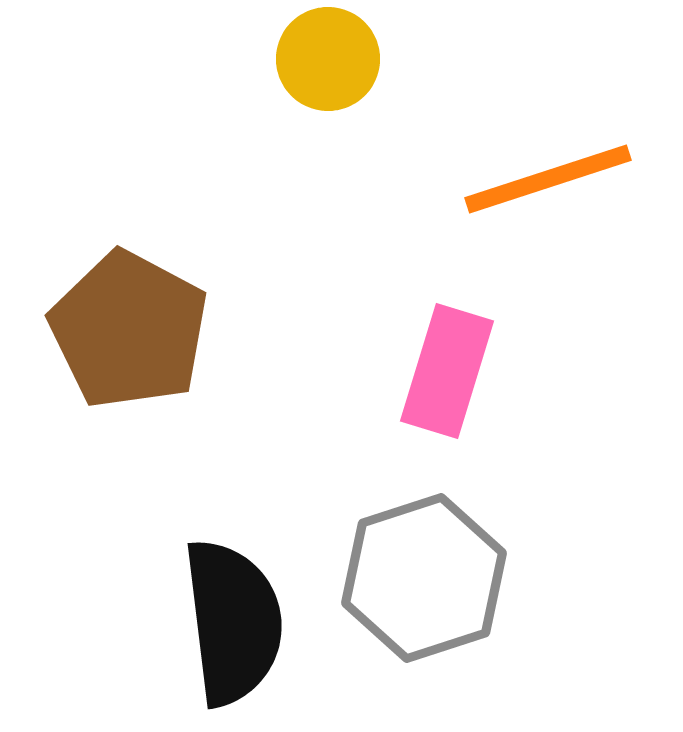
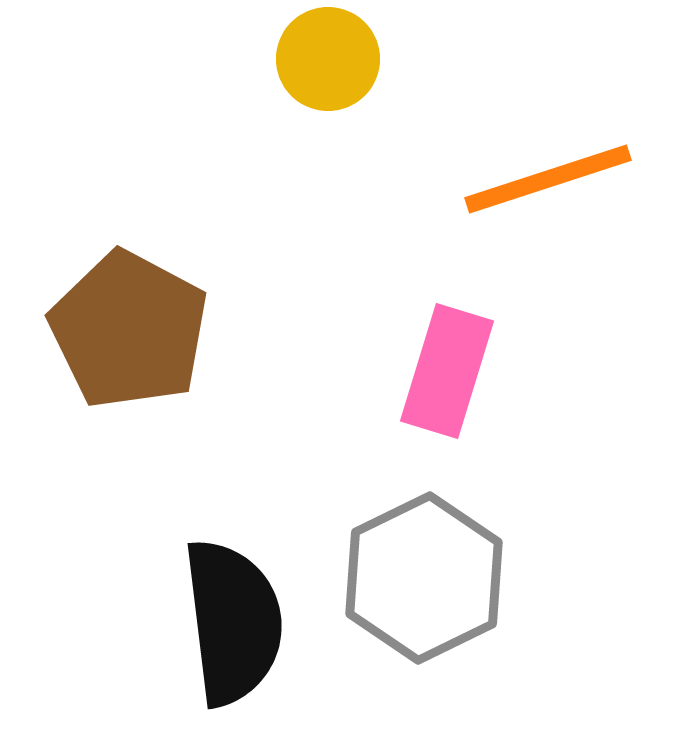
gray hexagon: rotated 8 degrees counterclockwise
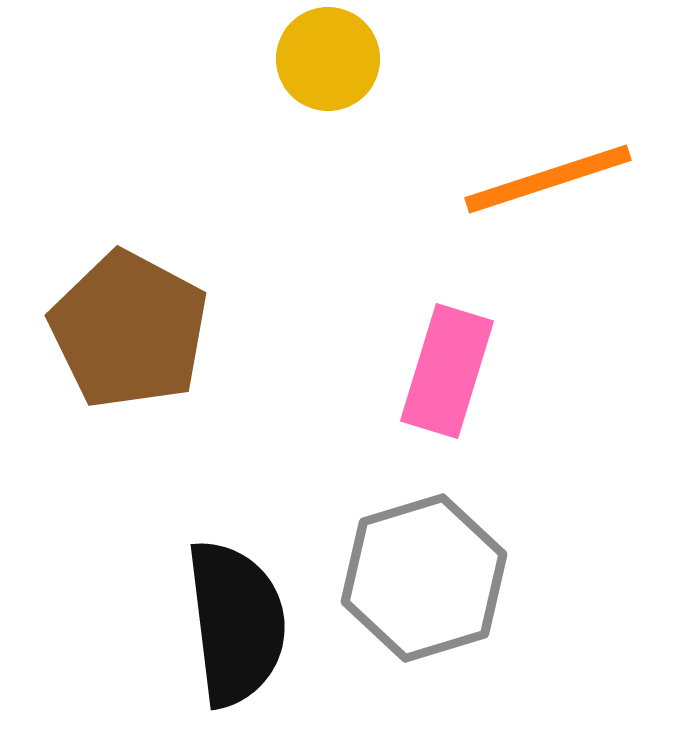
gray hexagon: rotated 9 degrees clockwise
black semicircle: moved 3 px right, 1 px down
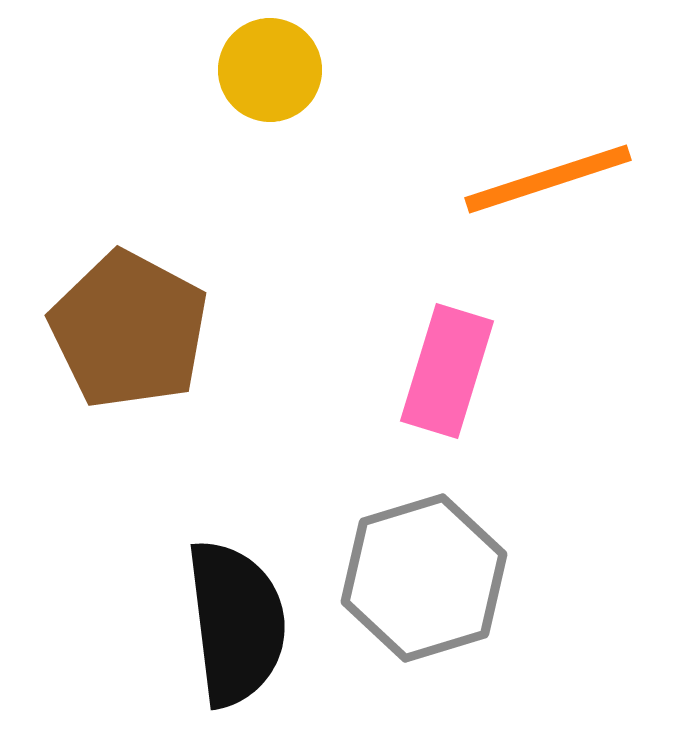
yellow circle: moved 58 px left, 11 px down
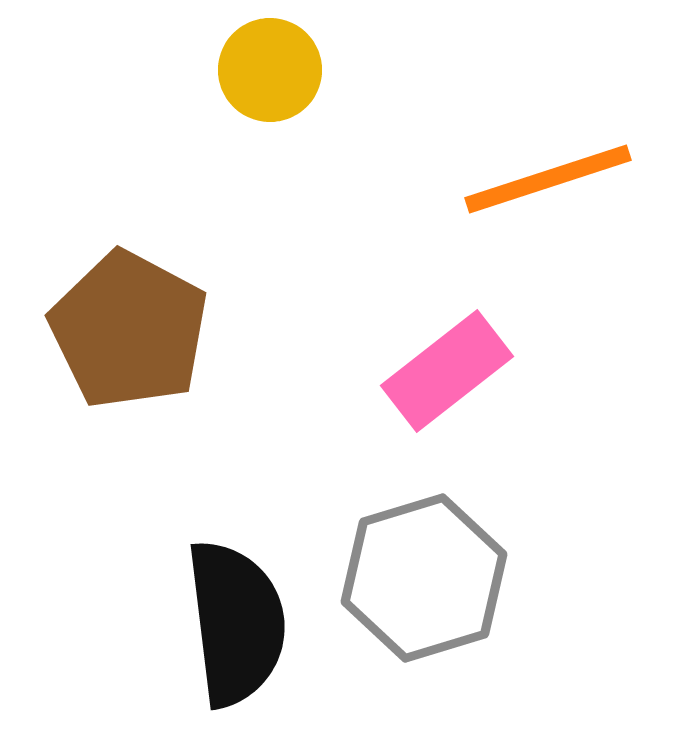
pink rectangle: rotated 35 degrees clockwise
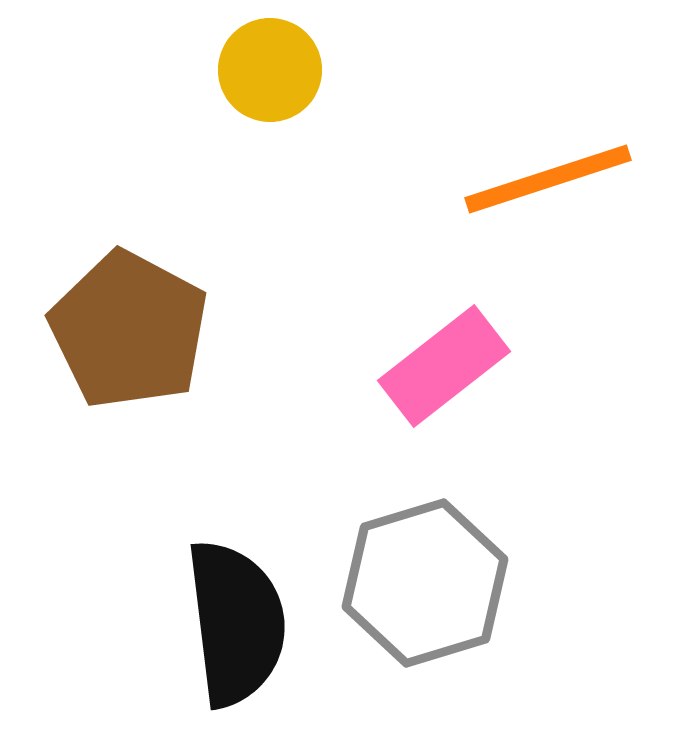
pink rectangle: moved 3 px left, 5 px up
gray hexagon: moved 1 px right, 5 px down
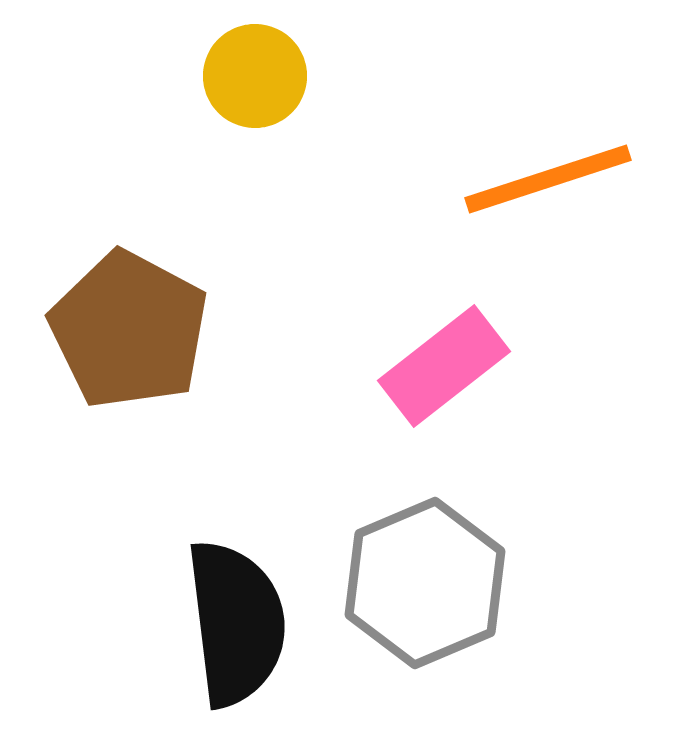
yellow circle: moved 15 px left, 6 px down
gray hexagon: rotated 6 degrees counterclockwise
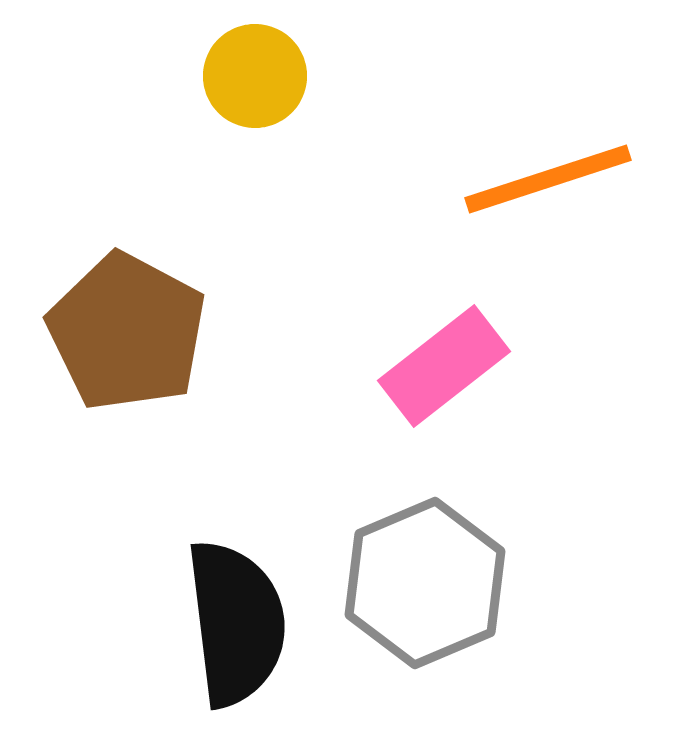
brown pentagon: moved 2 px left, 2 px down
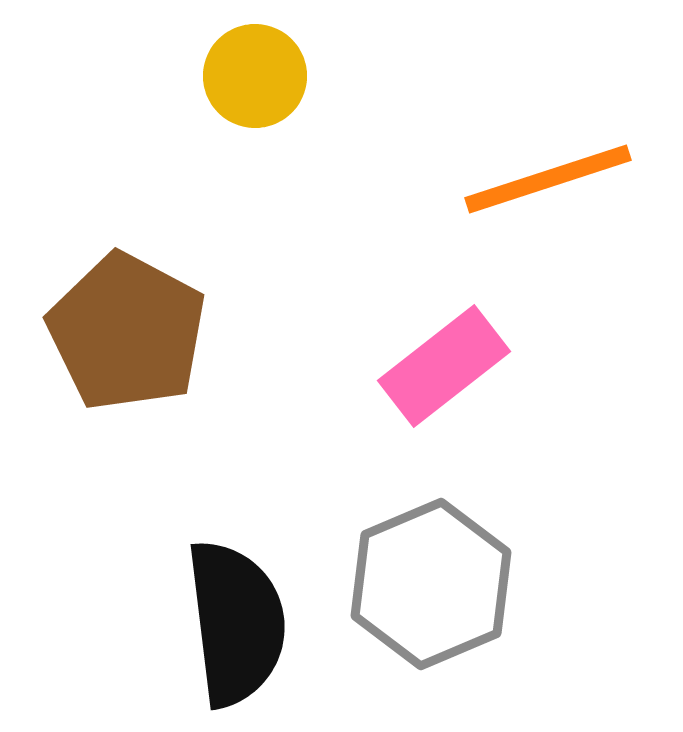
gray hexagon: moved 6 px right, 1 px down
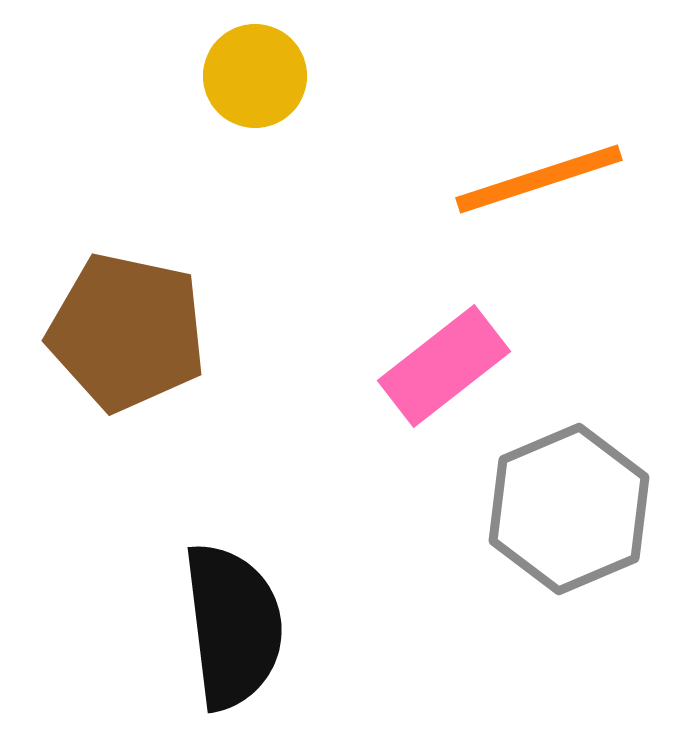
orange line: moved 9 px left
brown pentagon: rotated 16 degrees counterclockwise
gray hexagon: moved 138 px right, 75 px up
black semicircle: moved 3 px left, 3 px down
